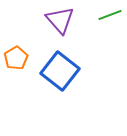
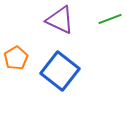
green line: moved 4 px down
purple triangle: rotated 24 degrees counterclockwise
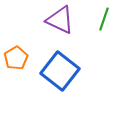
green line: moved 6 px left; rotated 50 degrees counterclockwise
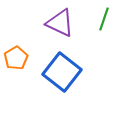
purple triangle: moved 3 px down
blue square: moved 2 px right, 1 px down
